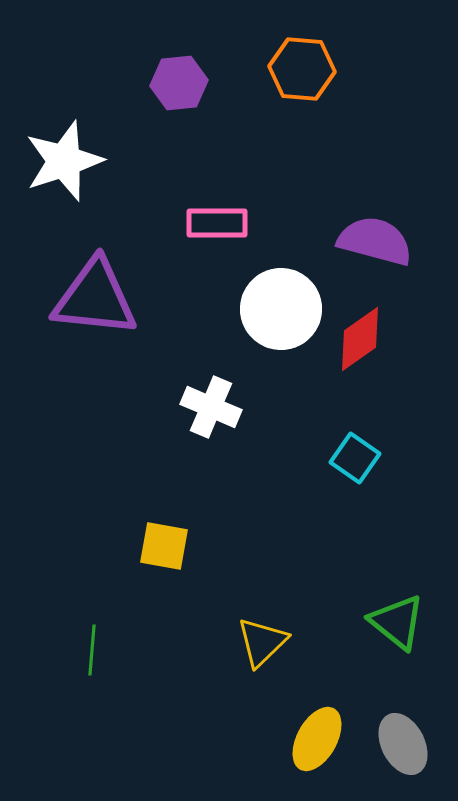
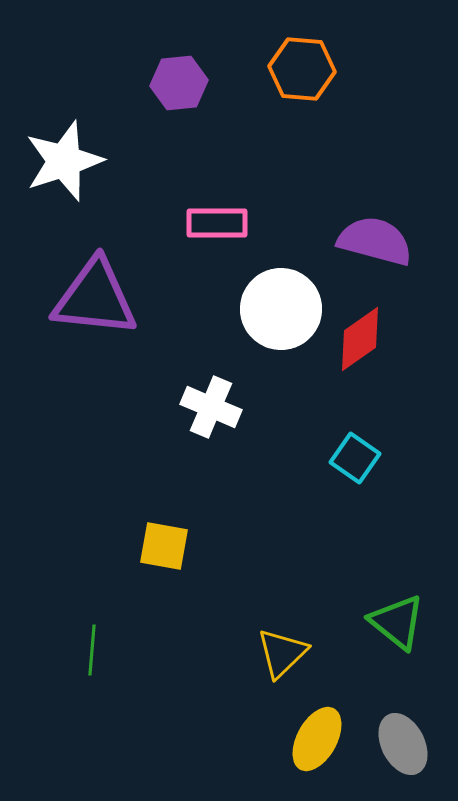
yellow triangle: moved 20 px right, 11 px down
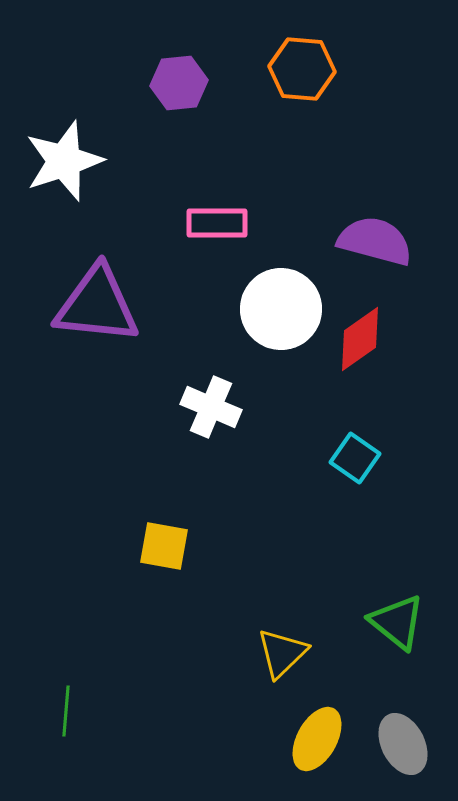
purple triangle: moved 2 px right, 7 px down
green line: moved 26 px left, 61 px down
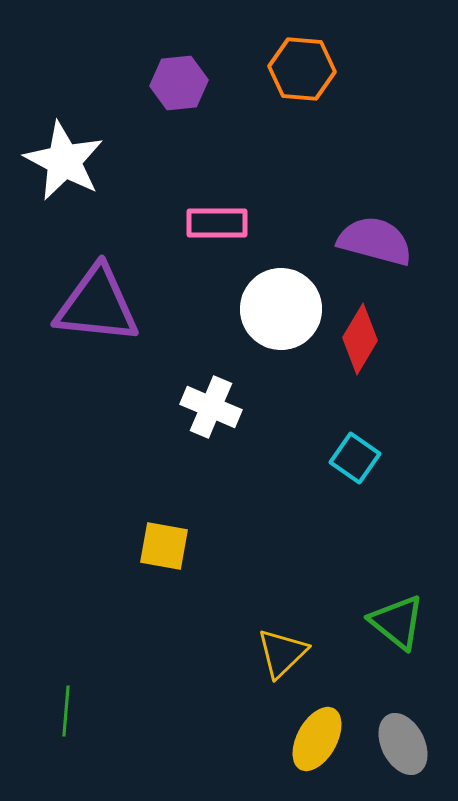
white star: rotated 26 degrees counterclockwise
red diamond: rotated 24 degrees counterclockwise
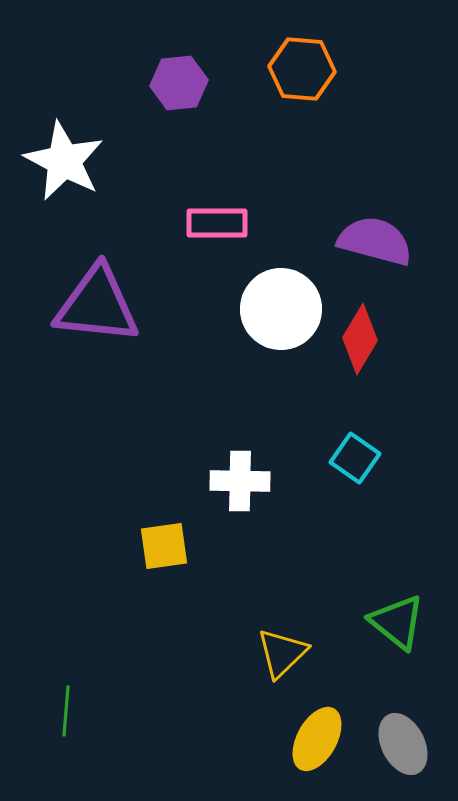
white cross: moved 29 px right, 74 px down; rotated 22 degrees counterclockwise
yellow square: rotated 18 degrees counterclockwise
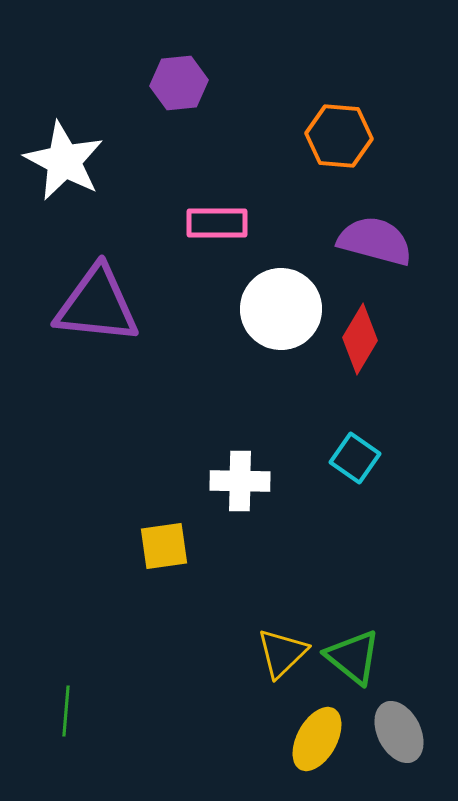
orange hexagon: moved 37 px right, 67 px down
green triangle: moved 44 px left, 35 px down
gray ellipse: moved 4 px left, 12 px up
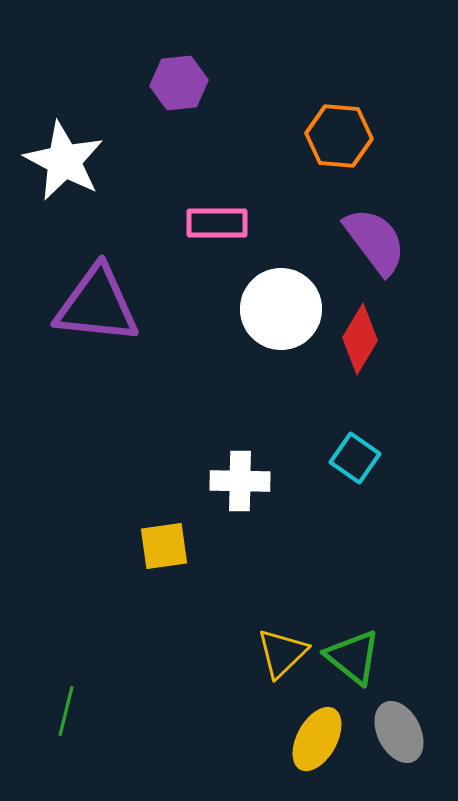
purple semicircle: rotated 38 degrees clockwise
green line: rotated 9 degrees clockwise
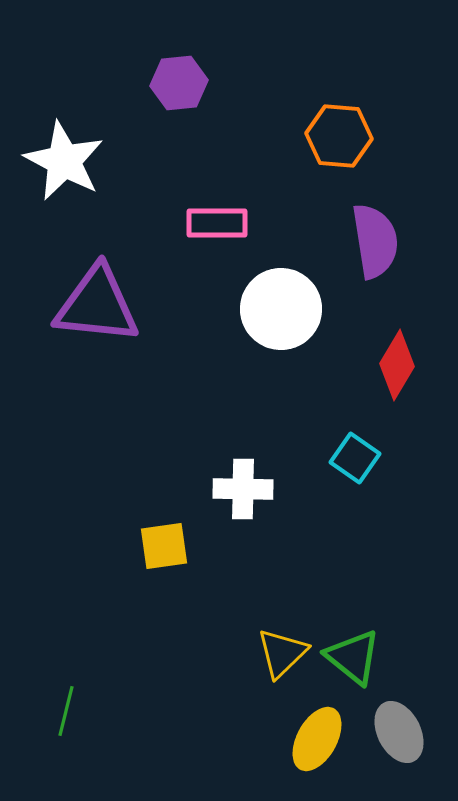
purple semicircle: rotated 28 degrees clockwise
red diamond: moved 37 px right, 26 px down
white cross: moved 3 px right, 8 px down
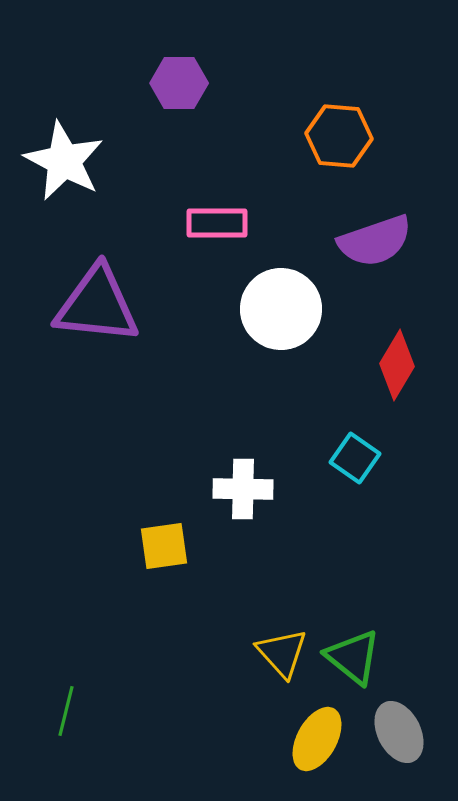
purple hexagon: rotated 6 degrees clockwise
purple semicircle: rotated 80 degrees clockwise
yellow triangle: rotated 28 degrees counterclockwise
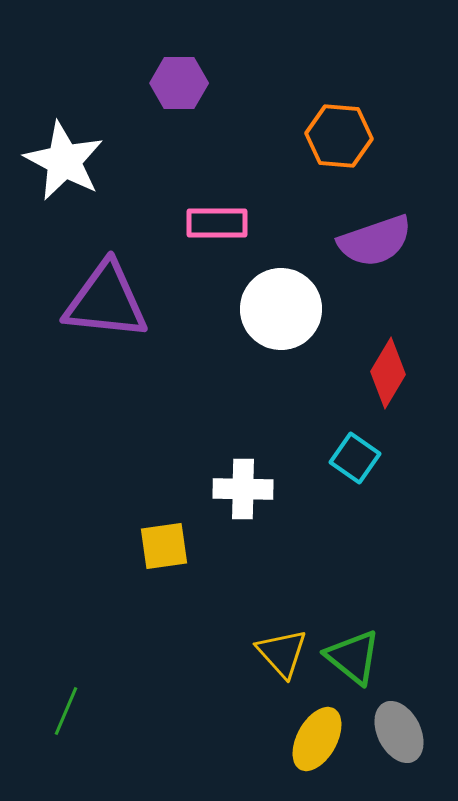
purple triangle: moved 9 px right, 4 px up
red diamond: moved 9 px left, 8 px down
green line: rotated 9 degrees clockwise
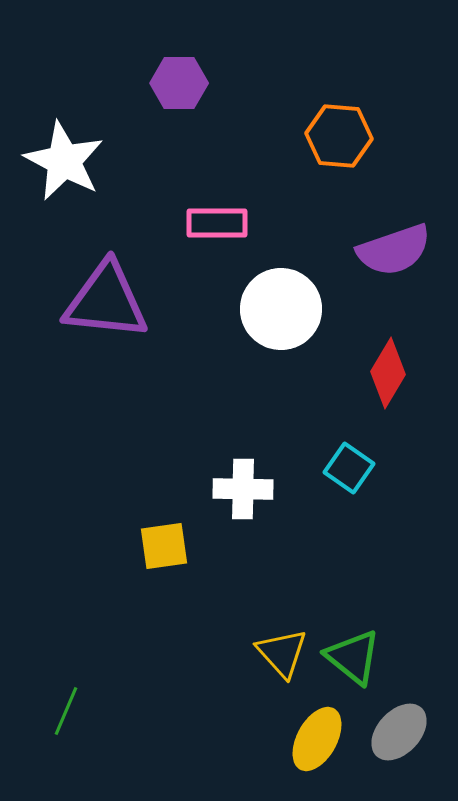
purple semicircle: moved 19 px right, 9 px down
cyan square: moved 6 px left, 10 px down
gray ellipse: rotated 70 degrees clockwise
